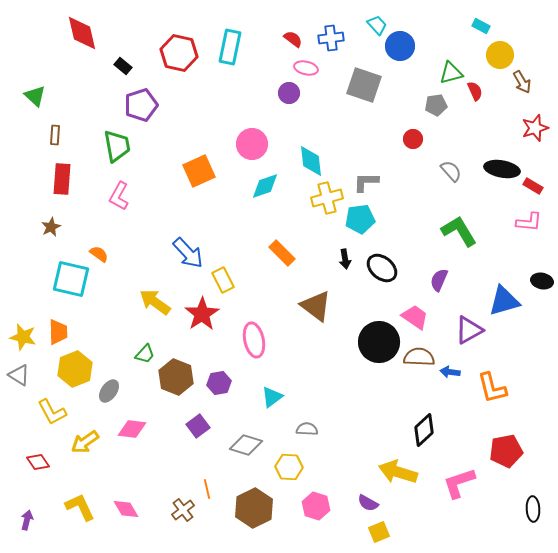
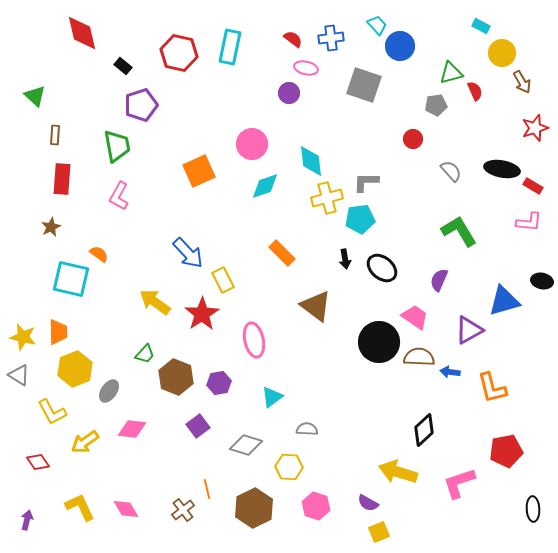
yellow circle at (500, 55): moved 2 px right, 2 px up
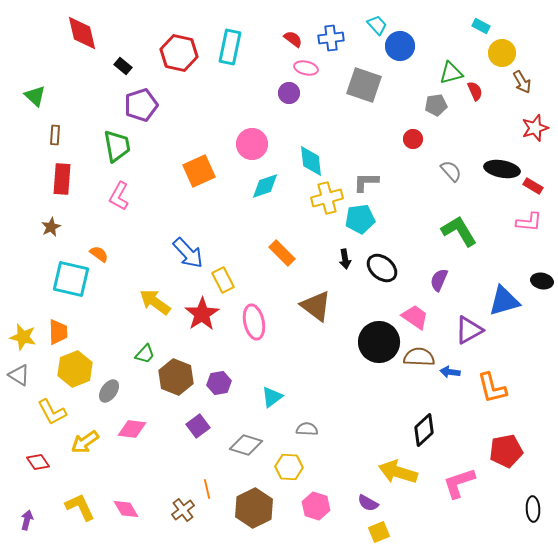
pink ellipse at (254, 340): moved 18 px up
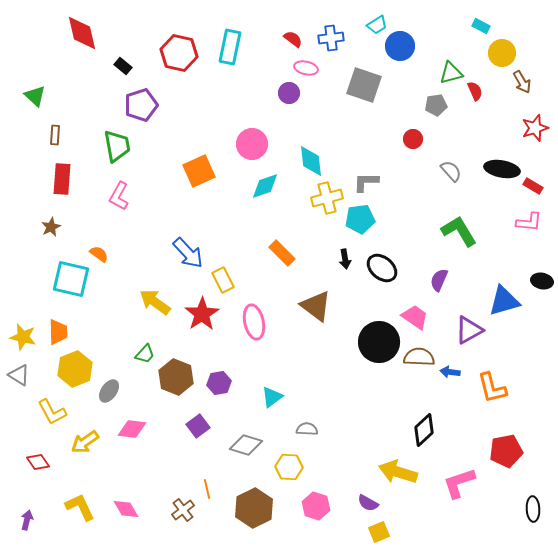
cyan trapezoid at (377, 25): rotated 100 degrees clockwise
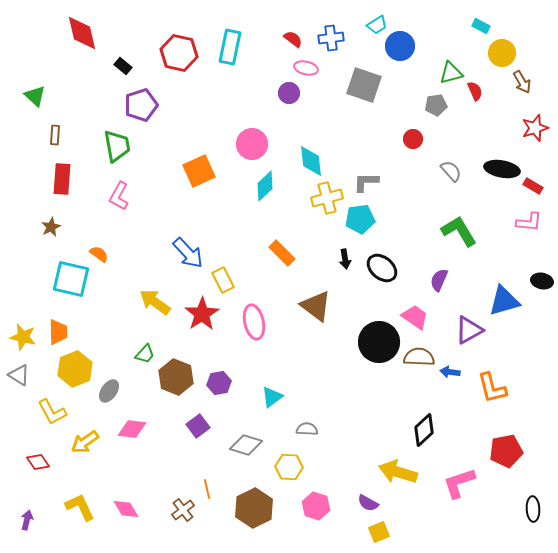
cyan diamond at (265, 186): rotated 24 degrees counterclockwise
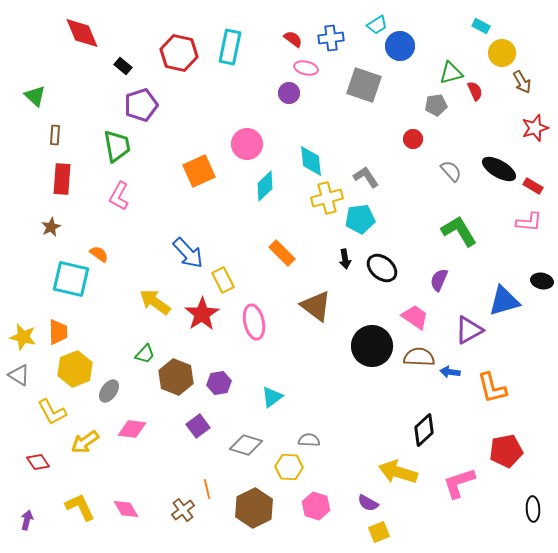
red diamond at (82, 33): rotated 9 degrees counterclockwise
pink circle at (252, 144): moved 5 px left
black ellipse at (502, 169): moved 3 px left; rotated 20 degrees clockwise
gray L-shape at (366, 182): moved 5 px up; rotated 56 degrees clockwise
black circle at (379, 342): moved 7 px left, 4 px down
gray semicircle at (307, 429): moved 2 px right, 11 px down
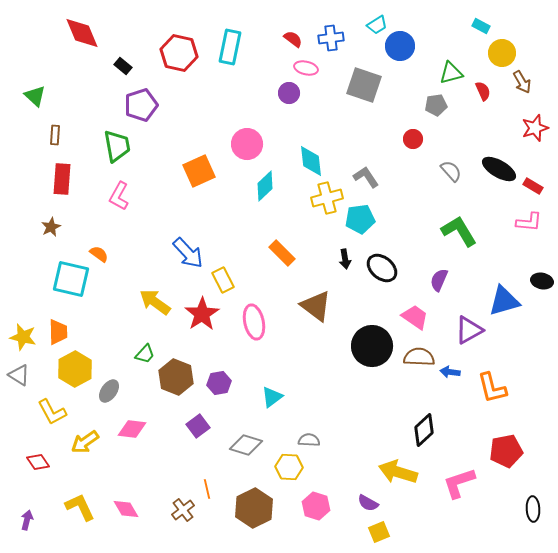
red semicircle at (475, 91): moved 8 px right
yellow hexagon at (75, 369): rotated 8 degrees counterclockwise
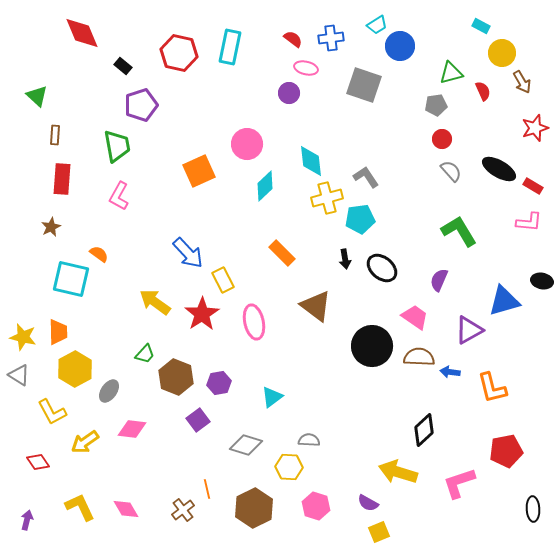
green triangle at (35, 96): moved 2 px right
red circle at (413, 139): moved 29 px right
purple square at (198, 426): moved 6 px up
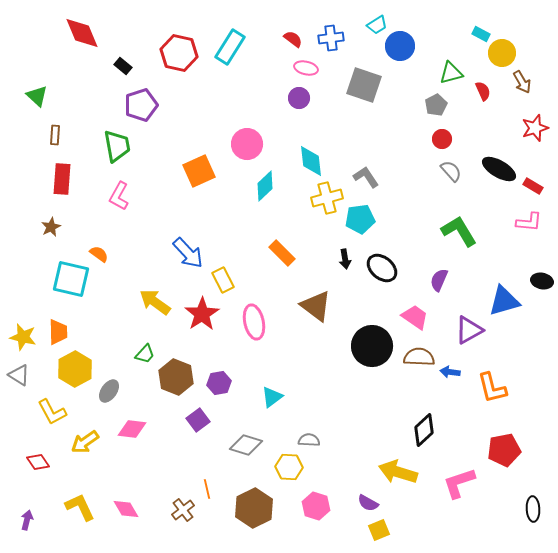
cyan rectangle at (481, 26): moved 8 px down
cyan rectangle at (230, 47): rotated 20 degrees clockwise
purple circle at (289, 93): moved 10 px right, 5 px down
gray pentagon at (436, 105): rotated 20 degrees counterclockwise
red pentagon at (506, 451): moved 2 px left, 1 px up
yellow square at (379, 532): moved 2 px up
